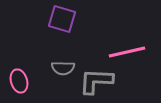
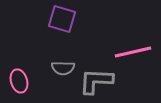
pink line: moved 6 px right
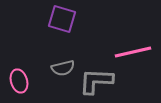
gray semicircle: rotated 15 degrees counterclockwise
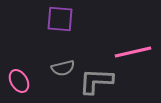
purple square: moved 2 px left; rotated 12 degrees counterclockwise
pink ellipse: rotated 15 degrees counterclockwise
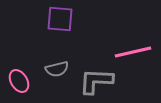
gray semicircle: moved 6 px left, 1 px down
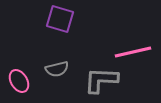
purple square: rotated 12 degrees clockwise
gray L-shape: moved 5 px right, 1 px up
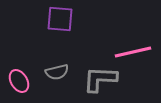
purple square: rotated 12 degrees counterclockwise
gray semicircle: moved 3 px down
gray L-shape: moved 1 px left, 1 px up
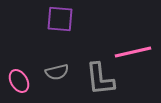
gray L-shape: rotated 99 degrees counterclockwise
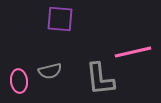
gray semicircle: moved 7 px left, 1 px up
pink ellipse: rotated 25 degrees clockwise
